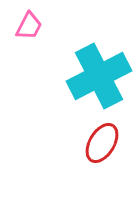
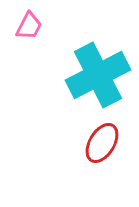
cyan cross: moved 1 px left, 1 px up
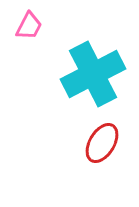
cyan cross: moved 5 px left, 1 px up
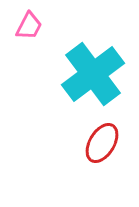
cyan cross: rotated 10 degrees counterclockwise
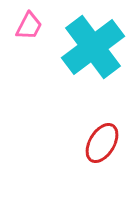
cyan cross: moved 27 px up
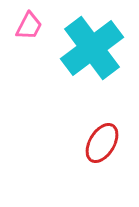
cyan cross: moved 1 px left, 1 px down
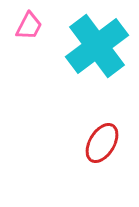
cyan cross: moved 5 px right, 2 px up
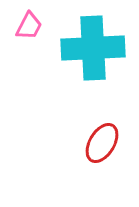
cyan cross: moved 4 px left, 2 px down; rotated 34 degrees clockwise
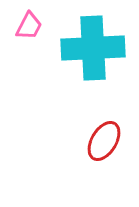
red ellipse: moved 2 px right, 2 px up
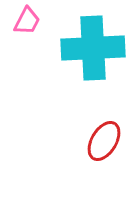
pink trapezoid: moved 2 px left, 5 px up
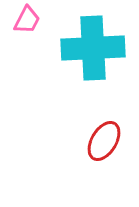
pink trapezoid: moved 1 px up
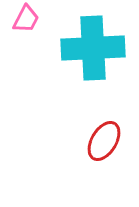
pink trapezoid: moved 1 px left, 1 px up
